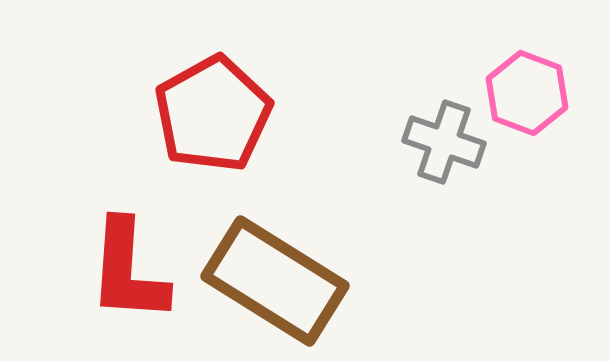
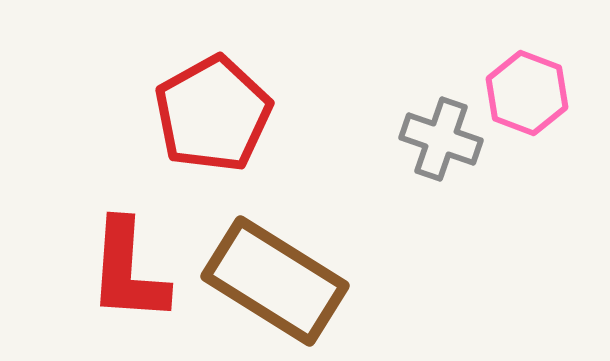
gray cross: moved 3 px left, 3 px up
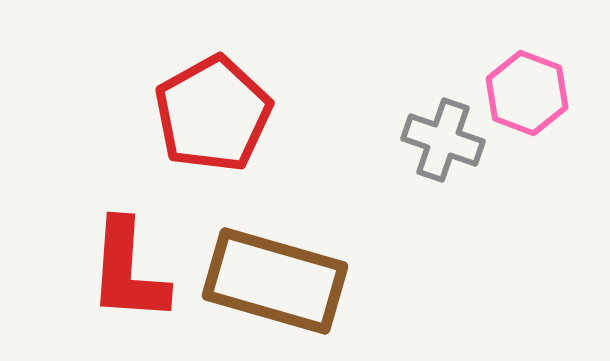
gray cross: moved 2 px right, 1 px down
brown rectangle: rotated 16 degrees counterclockwise
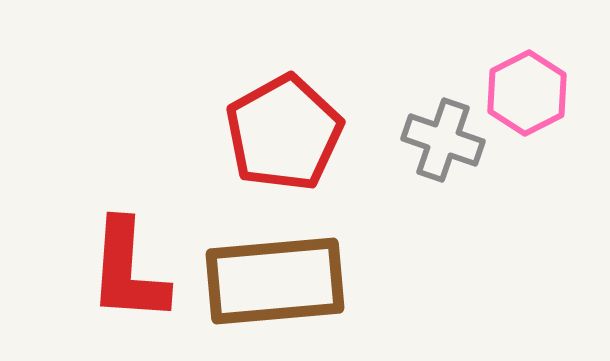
pink hexagon: rotated 12 degrees clockwise
red pentagon: moved 71 px right, 19 px down
brown rectangle: rotated 21 degrees counterclockwise
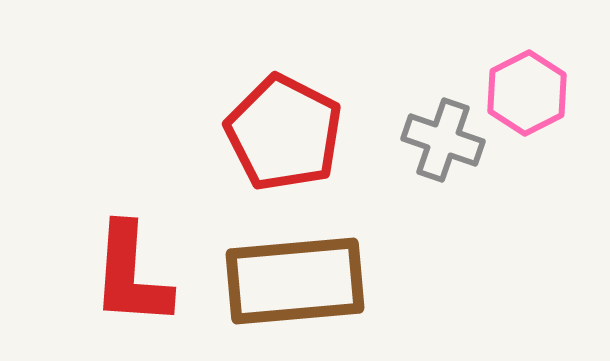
red pentagon: rotated 16 degrees counterclockwise
red L-shape: moved 3 px right, 4 px down
brown rectangle: moved 20 px right
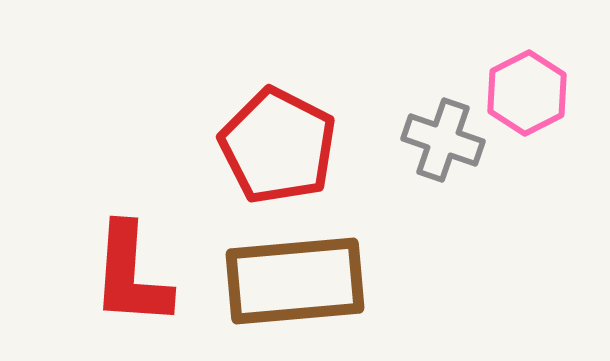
red pentagon: moved 6 px left, 13 px down
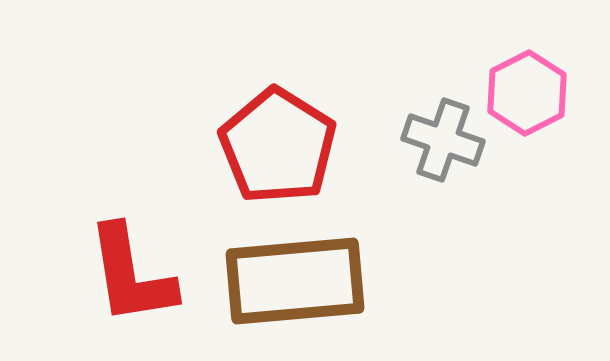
red pentagon: rotated 5 degrees clockwise
red L-shape: rotated 13 degrees counterclockwise
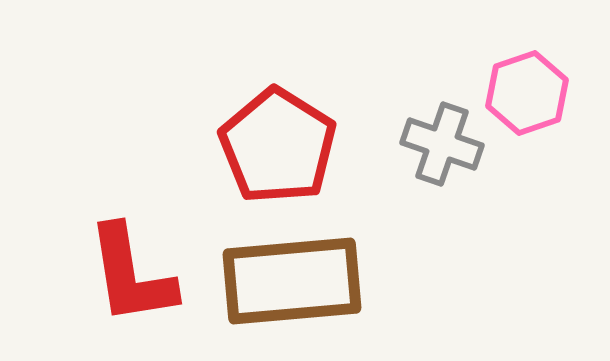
pink hexagon: rotated 8 degrees clockwise
gray cross: moved 1 px left, 4 px down
brown rectangle: moved 3 px left
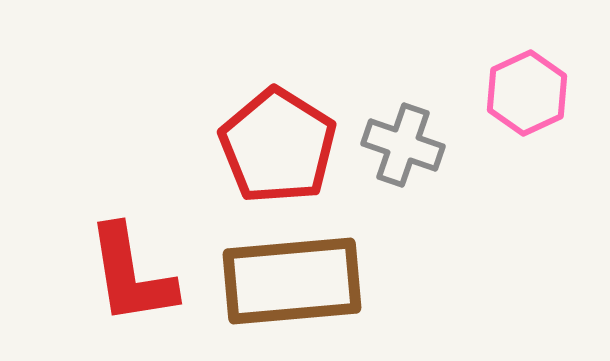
pink hexagon: rotated 6 degrees counterclockwise
gray cross: moved 39 px left, 1 px down
